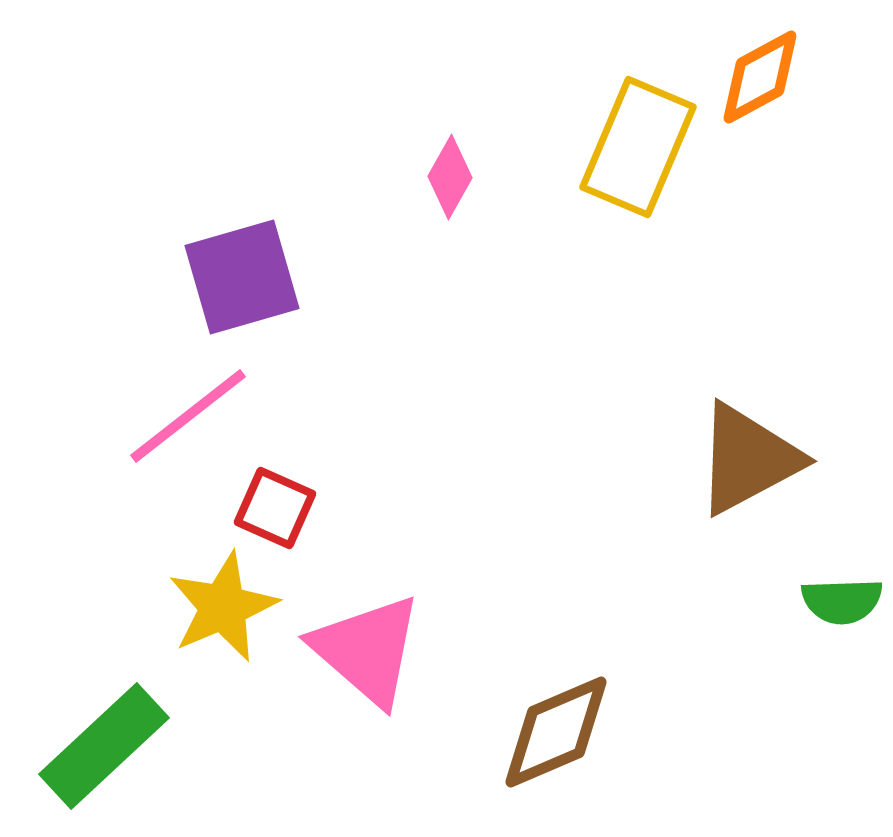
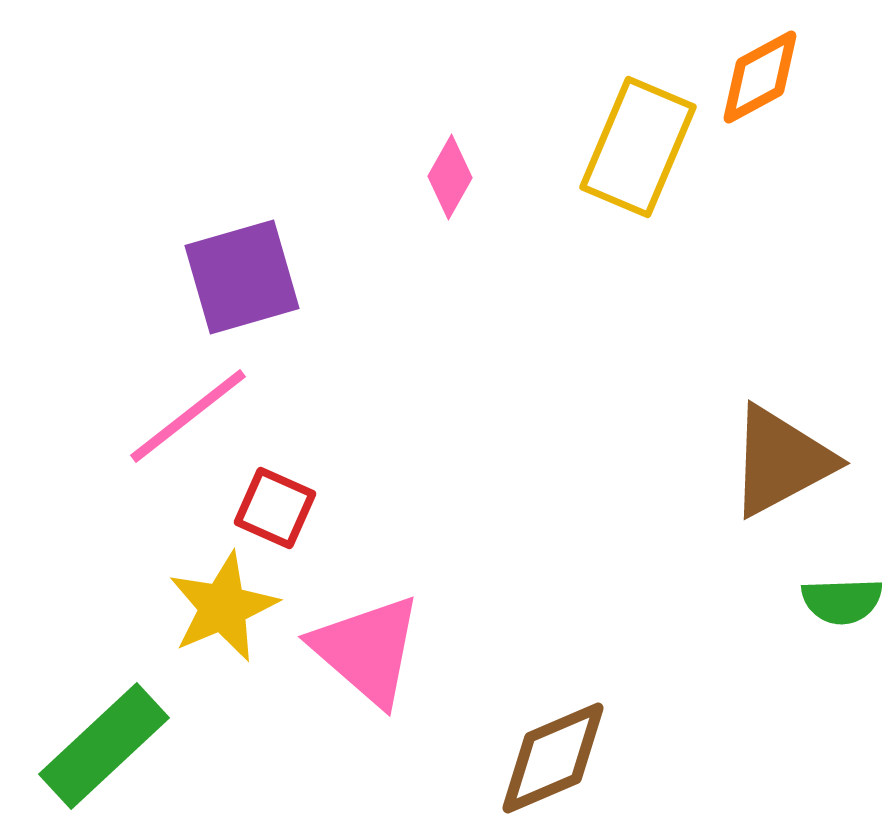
brown triangle: moved 33 px right, 2 px down
brown diamond: moved 3 px left, 26 px down
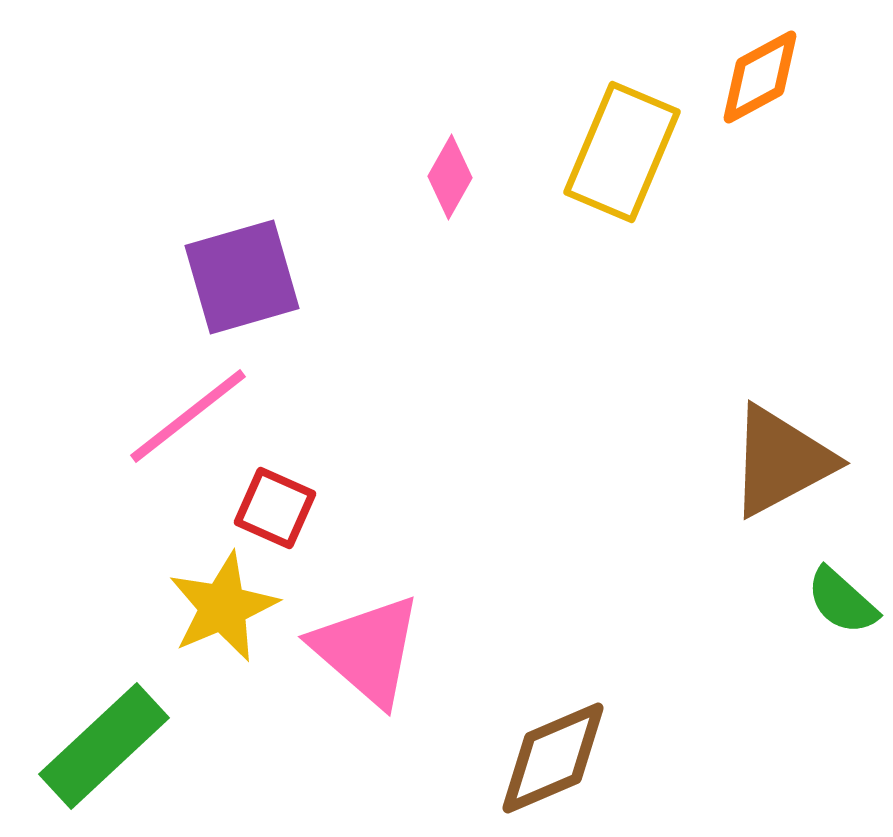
yellow rectangle: moved 16 px left, 5 px down
green semicircle: rotated 44 degrees clockwise
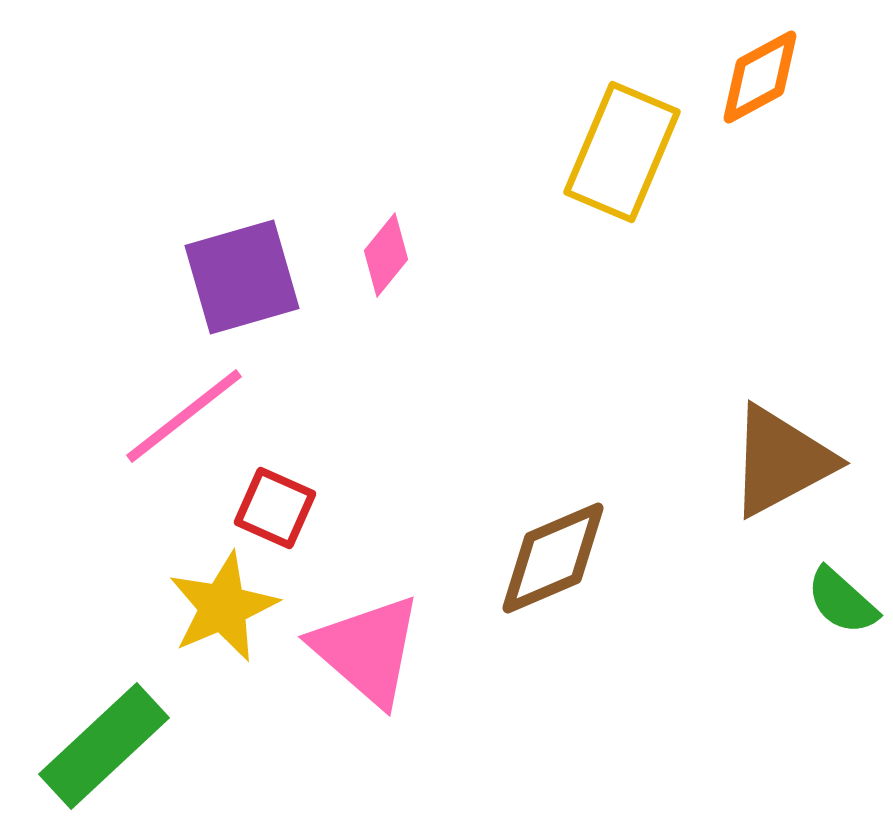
pink diamond: moved 64 px left, 78 px down; rotated 10 degrees clockwise
pink line: moved 4 px left
brown diamond: moved 200 px up
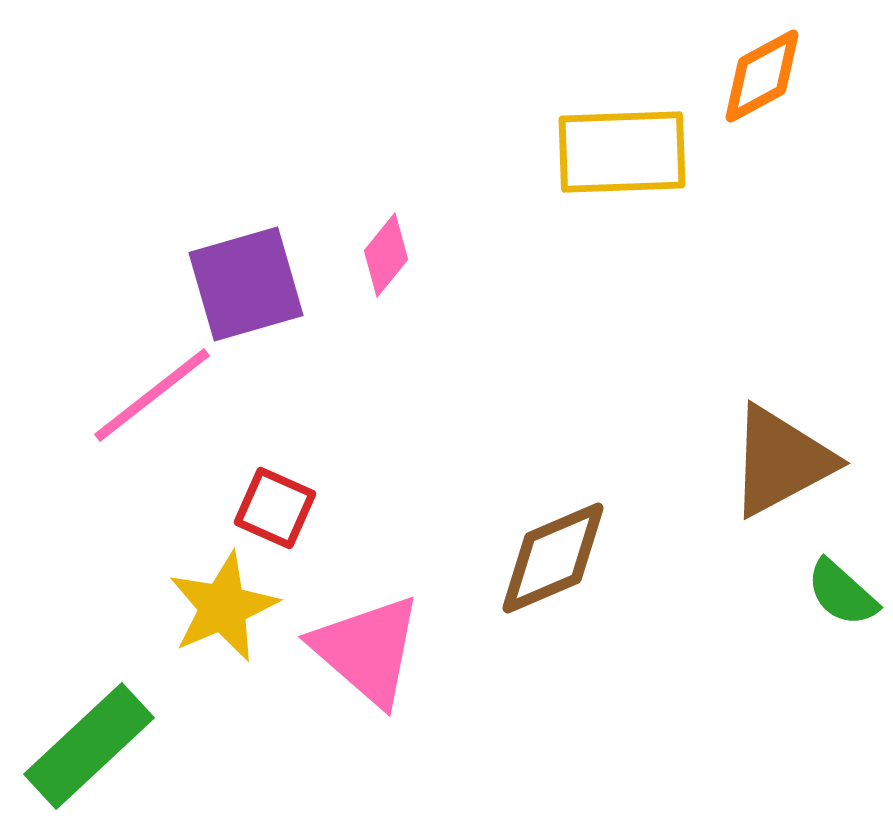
orange diamond: moved 2 px right, 1 px up
yellow rectangle: rotated 65 degrees clockwise
purple square: moved 4 px right, 7 px down
pink line: moved 32 px left, 21 px up
green semicircle: moved 8 px up
green rectangle: moved 15 px left
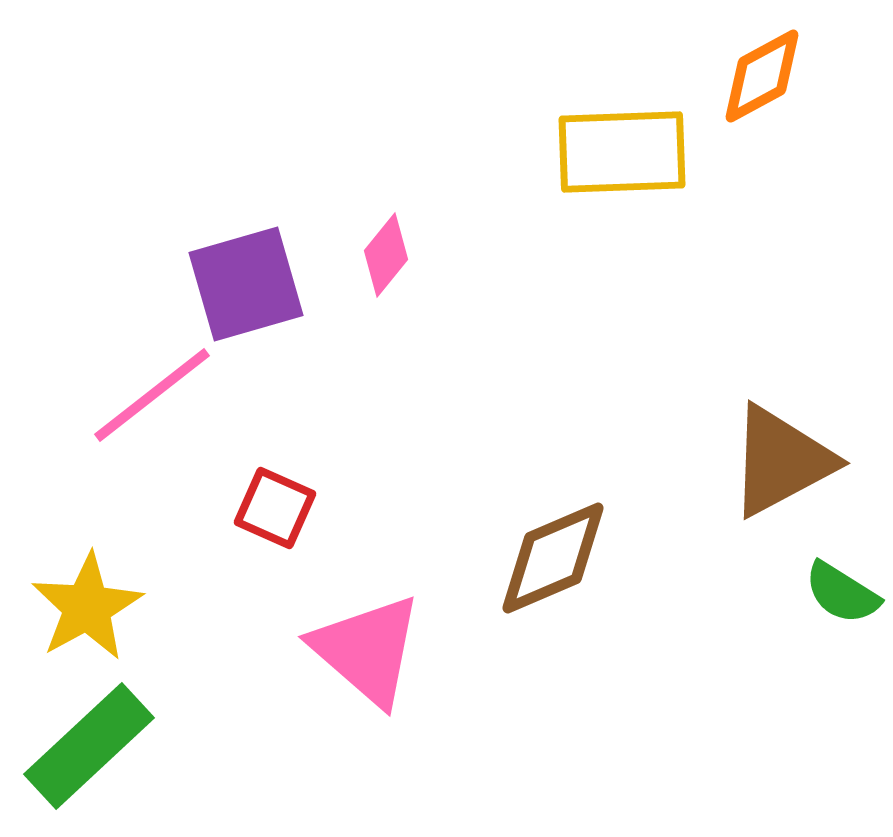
green semicircle: rotated 10 degrees counterclockwise
yellow star: moved 136 px left; rotated 6 degrees counterclockwise
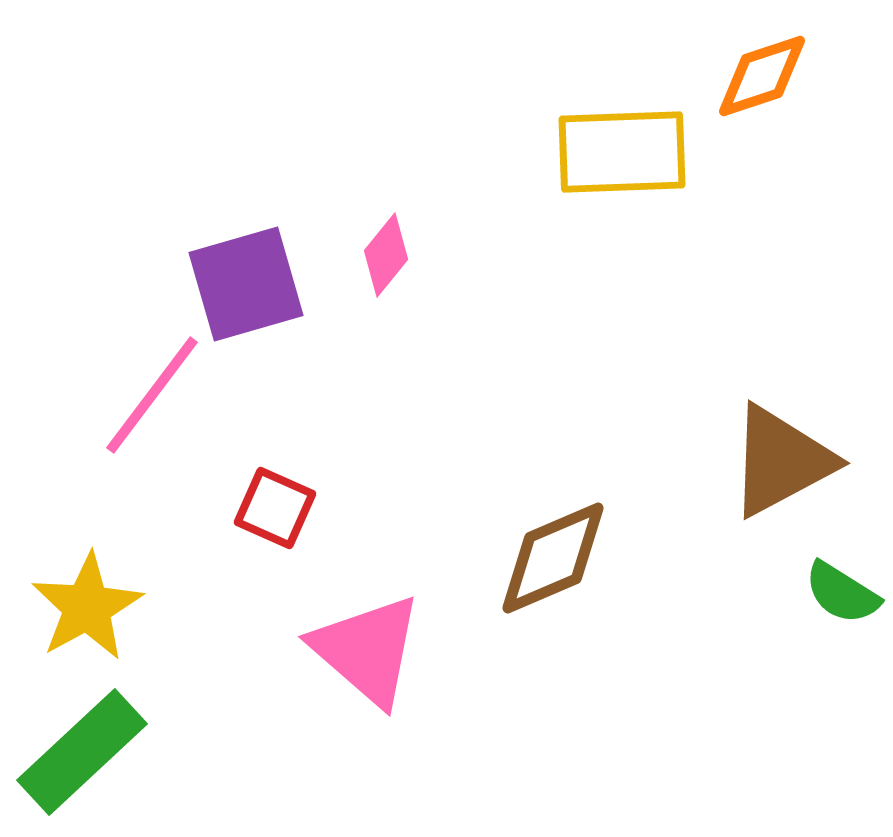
orange diamond: rotated 10 degrees clockwise
pink line: rotated 15 degrees counterclockwise
green rectangle: moved 7 px left, 6 px down
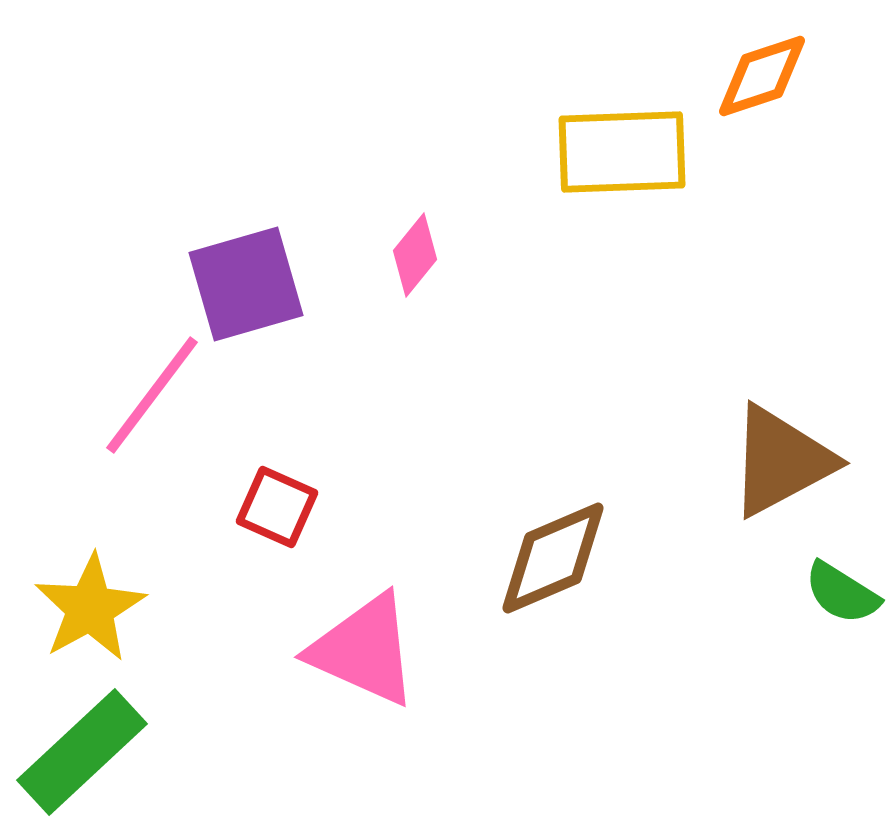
pink diamond: moved 29 px right
red square: moved 2 px right, 1 px up
yellow star: moved 3 px right, 1 px down
pink triangle: moved 3 px left; rotated 17 degrees counterclockwise
